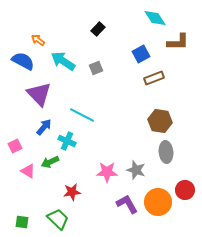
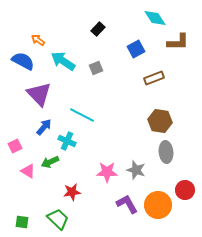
blue square: moved 5 px left, 5 px up
orange circle: moved 3 px down
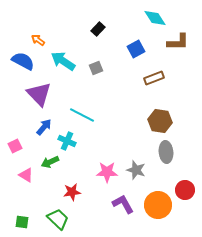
pink triangle: moved 2 px left, 4 px down
purple L-shape: moved 4 px left
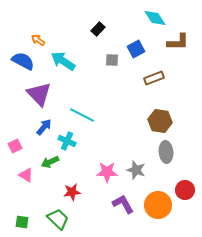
gray square: moved 16 px right, 8 px up; rotated 24 degrees clockwise
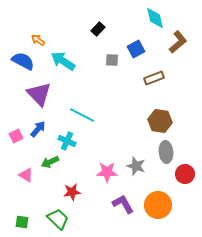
cyan diamond: rotated 20 degrees clockwise
brown L-shape: rotated 40 degrees counterclockwise
blue arrow: moved 6 px left, 2 px down
pink square: moved 1 px right, 10 px up
gray star: moved 4 px up
red circle: moved 16 px up
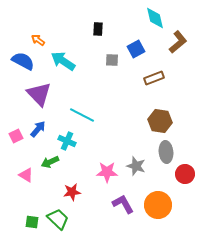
black rectangle: rotated 40 degrees counterclockwise
green square: moved 10 px right
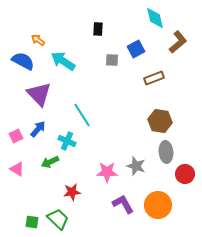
cyan line: rotated 30 degrees clockwise
pink triangle: moved 9 px left, 6 px up
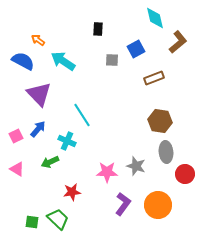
purple L-shape: rotated 65 degrees clockwise
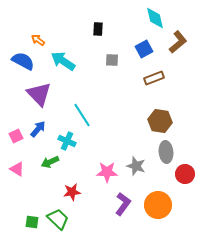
blue square: moved 8 px right
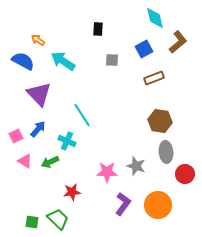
pink triangle: moved 8 px right, 8 px up
